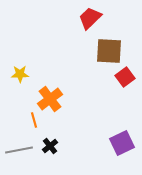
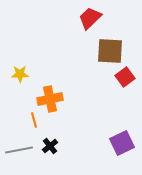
brown square: moved 1 px right
orange cross: rotated 25 degrees clockwise
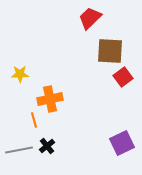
red square: moved 2 px left
black cross: moved 3 px left
